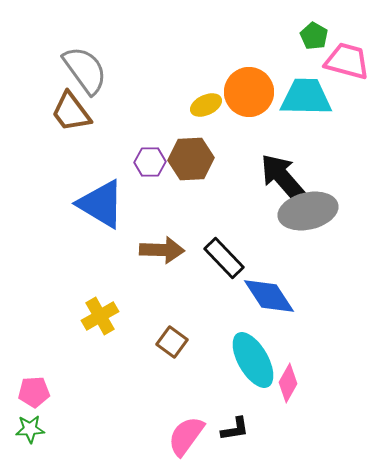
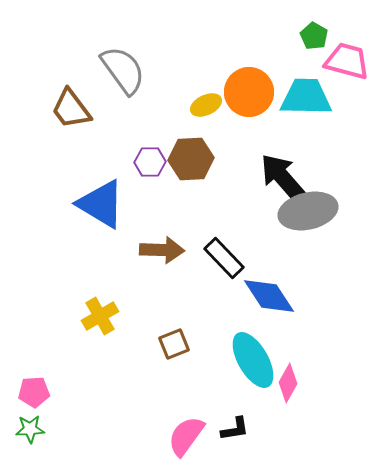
gray semicircle: moved 38 px right
brown trapezoid: moved 3 px up
brown square: moved 2 px right, 2 px down; rotated 32 degrees clockwise
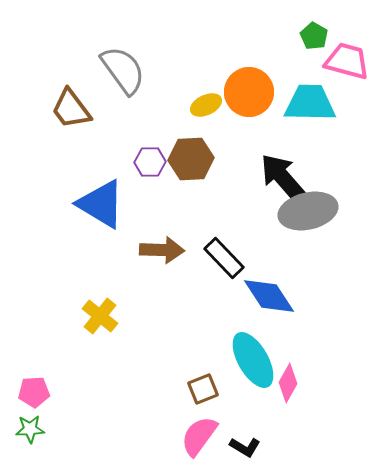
cyan trapezoid: moved 4 px right, 6 px down
yellow cross: rotated 21 degrees counterclockwise
brown square: moved 29 px right, 45 px down
black L-shape: moved 10 px right, 18 px down; rotated 40 degrees clockwise
pink semicircle: moved 13 px right
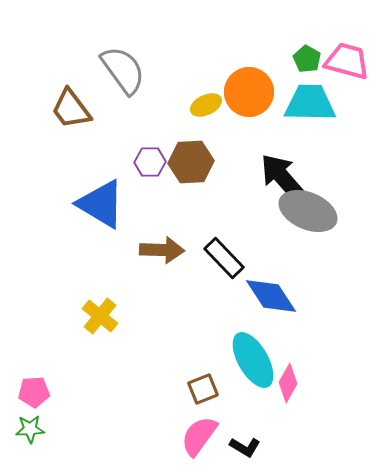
green pentagon: moved 7 px left, 23 px down
brown hexagon: moved 3 px down
gray ellipse: rotated 36 degrees clockwise
blue diamond: moved 2 px right
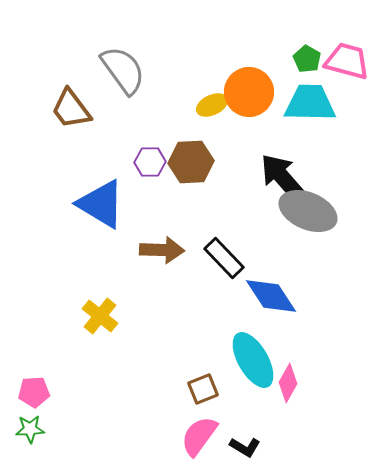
yellow ellipse: moved 6 px right
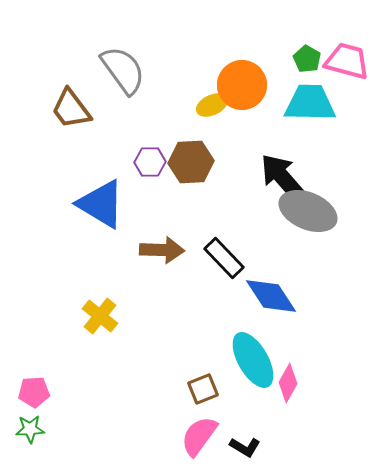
orange circle: moved 7 px left, 7 px up
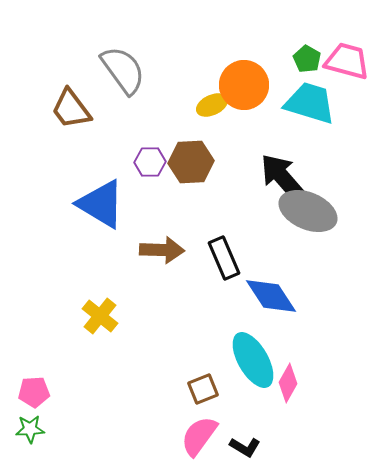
orange circle: moved 2 px right
cyan trapezoid: rotated 16 degrees clockwise
black rectangle: rotated 21 degrees clockwise
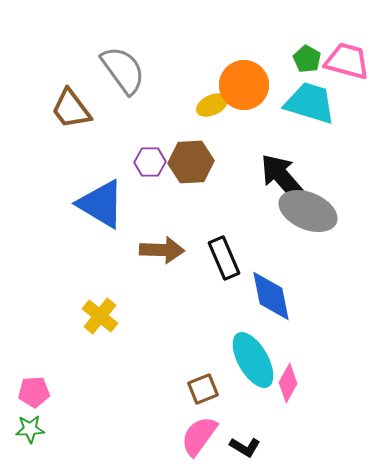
blue diamond: rotated 22 degrees clockwise
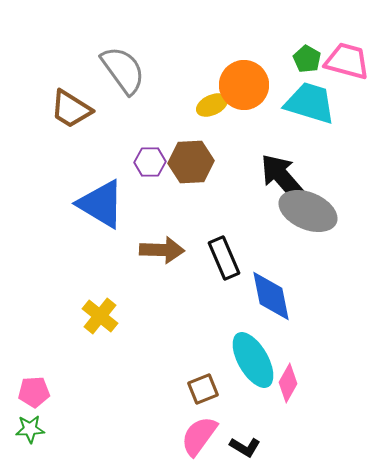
brown trapezoid: rotated 21 degrees counterclockwise
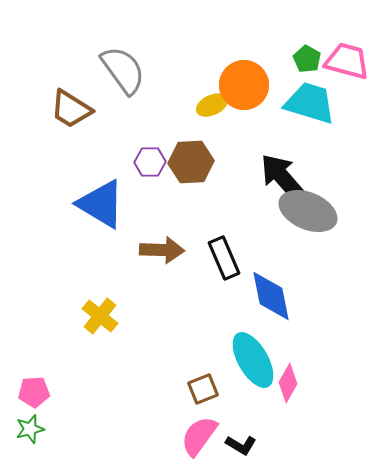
green star: rotated 12 degrees counterclockwise
black L-shape: moved 4 px left, 2 px up
